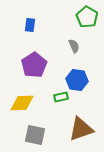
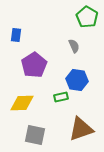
blue rectangle: moved 14 px left, 10 px down
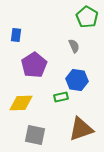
yellow diamond: moved 1 px left
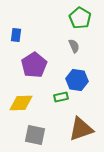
green pentagon: moved 7 px left, 1 px down
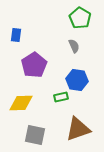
brown triangle: moved 3 px left
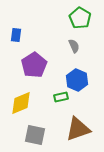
blue hexagon: rotated 15 degrees clockwise
yellow diamond: rotated 20 degrees counterclockwise
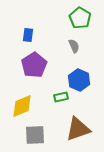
blue rectangle: moved 12 px right
blue hexagon: moved 2 px right
yellow diamond: moved 1 px right, 3 px down
gray square: rotated 15 degrees counterclockwise
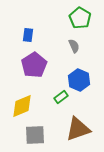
green rectangle: rotated 24 degrees counterclockwise
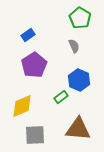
blue rectangle: rotated 48 degrees clockwise
brown triangle: rotated 24 degrees clockwise
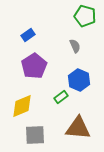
green pentagon: moved 5 px right, 2 px up; rotated 15 degrees counterclockwise
gray semicircle: moved 1 px right
purple pentagon: moved 1 px down
brown triangle: moved 1 px up
